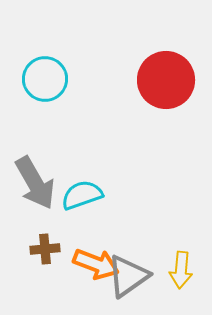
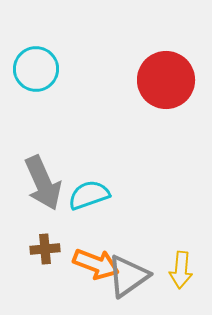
cyan circle: moved 9 px left, 10 px up
gray arrow: moved 8 px right; rotated 6 degrees clockwise
cyan semicircle: moved 7 px right
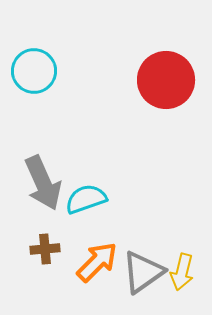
cyan circle: moved 2 px left, 2 px down
cyan semicircle: moved 3 px left, 4 px down
orange arrow: moved 1 px right, 2 px up; rotated 66 degrees counterclockwise
yellow arrow: moved 1 px right, 2 px down; rotated 9 degrees clockwise
gray triangle: moved 15 px right, 4 px up
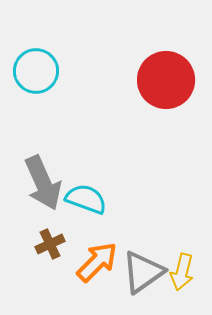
cyan circle: moved 2 px right
cyan semicircle: rotated 39 degrees clockwise
brown cross: moved 5 px right, 5 px up; rotated 20 degrees counterclockwise
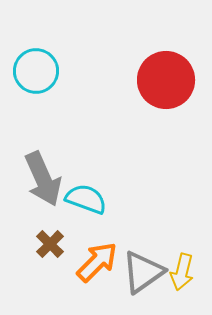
gray arrow: moved 4 px up
brown cross: rotated 20 degrees counterclockwise
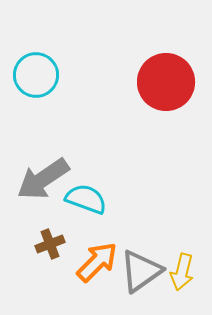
cyan circle: moved 4 px down
red circle: moved 2 px down
gray arrow: rotated 80 degrees clockwise
brown cross: rotated 24 degrees clockwise
gray triangle: moved 2 px left, 1 px up
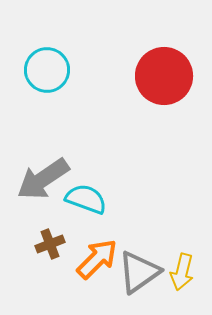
cyan circle: moved 11 px right, 5 px up
red circle: moved 2 px left, 6 px up
orange arrow: moved 3 px up
gray triangle: moved 2 px left, 1 px down
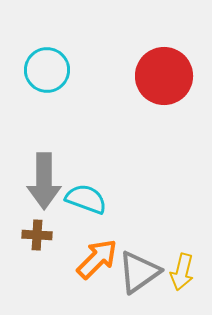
gray arrow: moved 1 px right, 2 px down; rotated 56 degrees counterclockwise
brown cross: moved 13 px left, 9 px up; rotated 24 degrees clockwise
